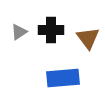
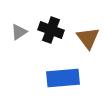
black cross: rotated 20 degrees clockwise
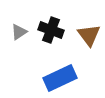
brown triangle: moved 1 px right, 3 px up
blue rectangle: moved 3 px left; rotated 20 degrees counterclockwise
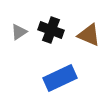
brown triangle: rotated 30 degrees counterclockwise
